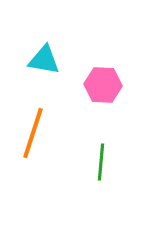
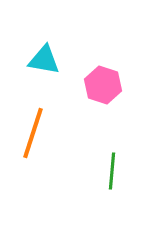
pink hexagon: rotated 15 degrees clockwise
green line: moved 11 px right, 9 px down
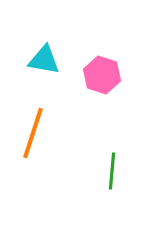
pink hexagon: moved 1 px left, 10 px up
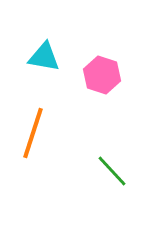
cyan triangle: moved 3 px up
green line: rotated 48 degrees counterclockwise
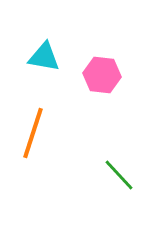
pink hexagon: rotated 12 degrees counterclockwise
green line: moved 7 px right, 4 px down
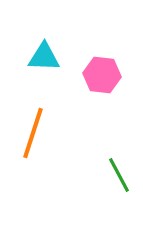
cyan triangle: rotated 8 degrees counterclockwise
green line: rotated 15 degrees clockwise
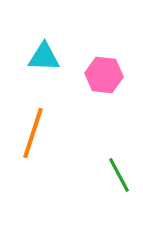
pink hexagon: moved 2 px right
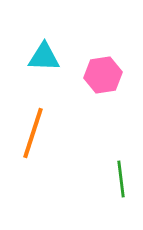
pink hexagon: moved 1 px left; rotated 15 degrees counterclockwise
green line: moved 2 px right, 4 px down; rotated 21 degrees clockwise
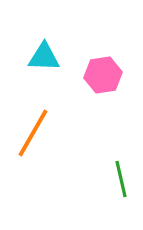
orange line: rotated 12 degrees clockwise
green line: rotated 6 degrees counterclockwise
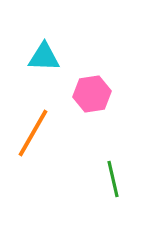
pink hexagon: moved 11 px left, 19 px down
green line: moved 8 px left
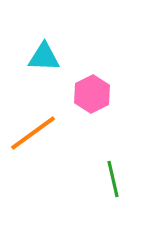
pink hexagon: rotated 18 degrees counterclockwise
orange line: rotated 24 degrees clockwise
